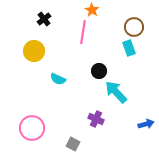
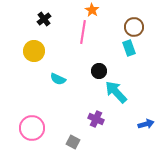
gray square: moved 2 px up
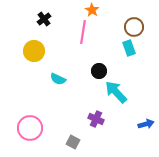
pink circle: moved 2 px left
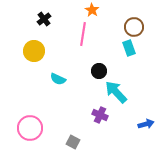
pink line: moved 2 px down
purple cross: moved 4 px right, 4 px up
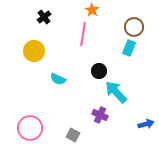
black cross: moved 2 px up
cyan rectangle: rotated 42 degrees clockwise
gray square: moved 7 px up
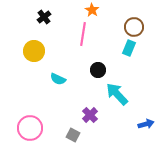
black circle: moved 1 px left, 1 px up
cyan arrow: moved 1 px right, 2 px down
purple cross: moved 10 px left; rotated 21 degrees clockwise
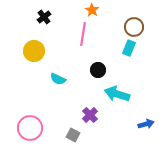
cyan arrow: rotated 30 degrees counterclockwise
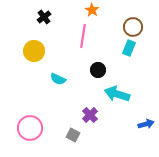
brown circle: moved 1 px left
pink line: moved 2 px down
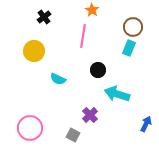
blue arrow: rotated 49 degrees counterclockwise
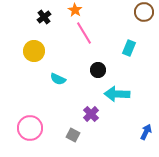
orange star: moved 17 px left
brown circle: moved 11 px right, 15 px up
pink line: moved 1 px right, 3 px up; rotated 40 degrees counterclockwise
cyan arrow: rotated 15 degrees counterclockwise
purple cross: moved 1 px right, 1 px up
blue arrow: moved 8 px down
